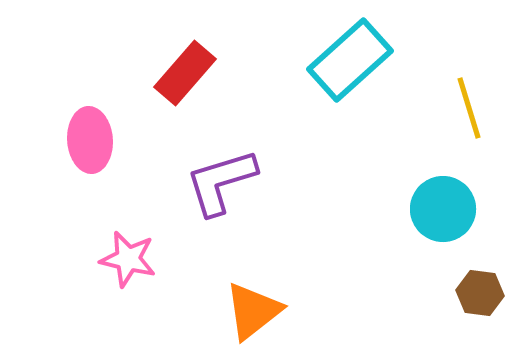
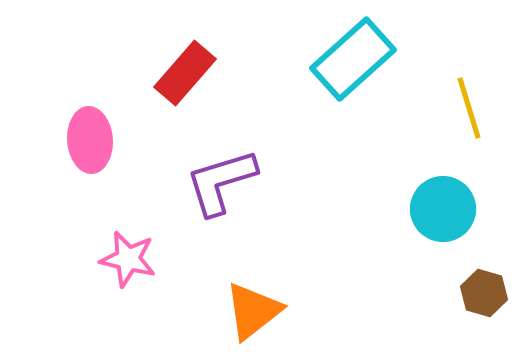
cyan rectangle: moved 3 px right, 1 px up
brown hexagon: moved 4 px right; rotated 9 degrees clockwise
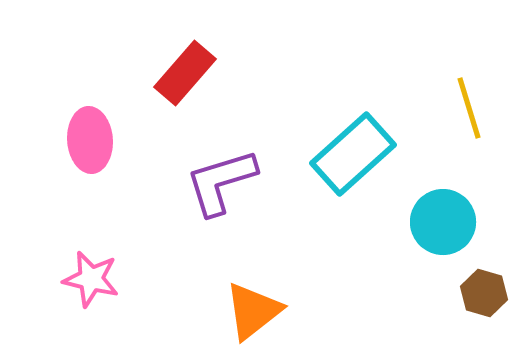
cyan rectangle: moved 95 px down
cyan circle: moved 13 px down
pink star: moved 37 px left, 20 px down
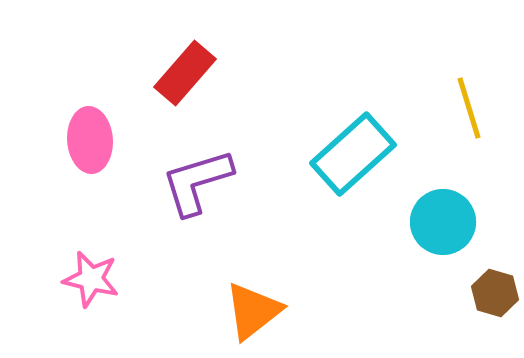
purple L-shape: moved 24 px left
brown hexagon: moved 11 px right
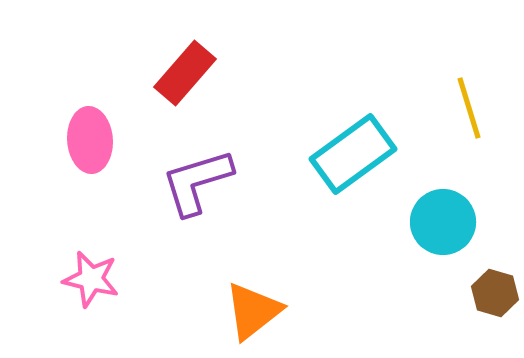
cyan rectangle: rotated 6 degrees clockwise
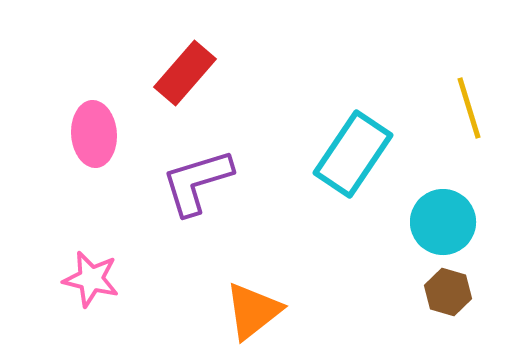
pink ellipse: moved 4 px right, 6 px up
cyan rectangle: rotated 20 degrees counterclockwise
brown hexagon: moved 47 px left, 1 px up
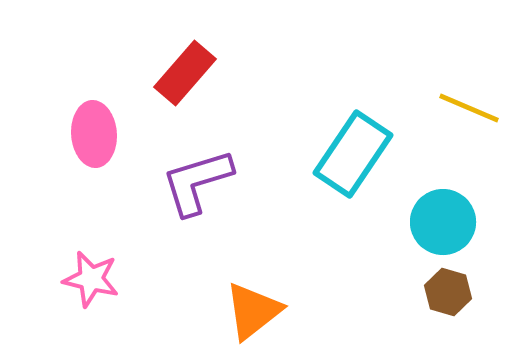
yellow line: rotated 50 degrees counterclockwise
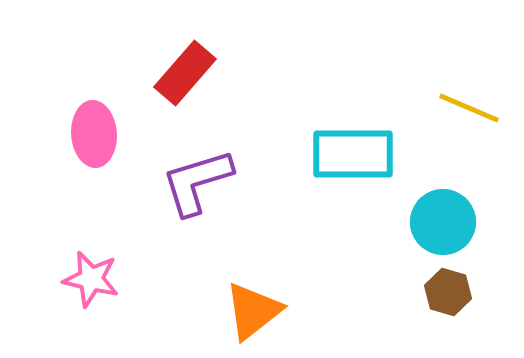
cyan rectangle: rotated 56 degrees clockwise
